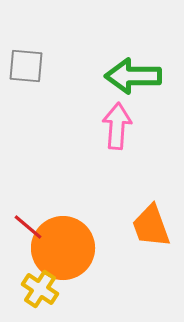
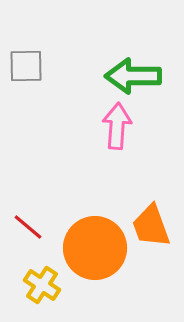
gray square: rotated 6 degrees counterclockwise
orange circle: moved 32 px right
yellow cross: moved 2 px right, 4 px up
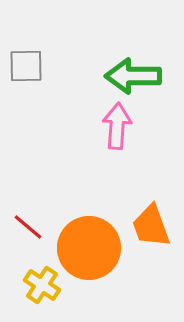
orange circle: moved 6 px left
